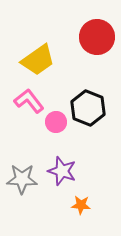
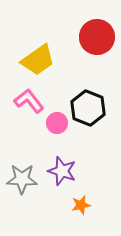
pink circle: moved 1 px right, 1 px down
orange star: rotated 18 degrees counterclockwise
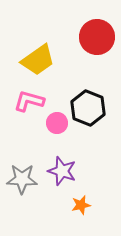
pink L-shape: rotated 36 degrees counterclockwise
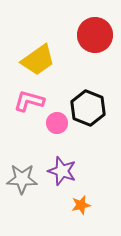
red circle: moved 2 px left, 2 px up
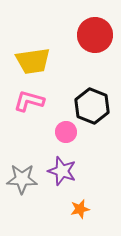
yellow trapezoid: moved 5 px left, 1 px down; rotated 27 degrees clockwise
black hexagon: moved 4 px right, 2 px up
pink circle: moved 9 px right, 9 px down
orange star: moved 1 px left, 4 px down
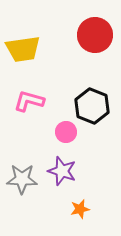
yellow trapezoid: moved 10 px left, 12 px up
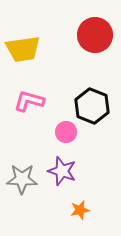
orange star: moved 1 px down
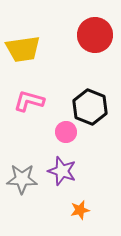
black hexagon: moved 2 px left, 1 px down
